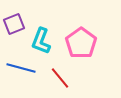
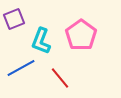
purple square: moved 5 px up
pink pentagon: moved 8 px up
blue line: rotated 44 degrees counterclockwise
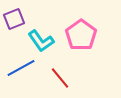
cyan L-shape: rotated 56 degrees counterclockwise
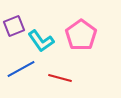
purple square: moved 7 px down
blue line: moved 1 px down
red line: rotated 35 degrees counterclockwise
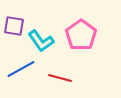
purple square: rotated 30 degrees clockwise
